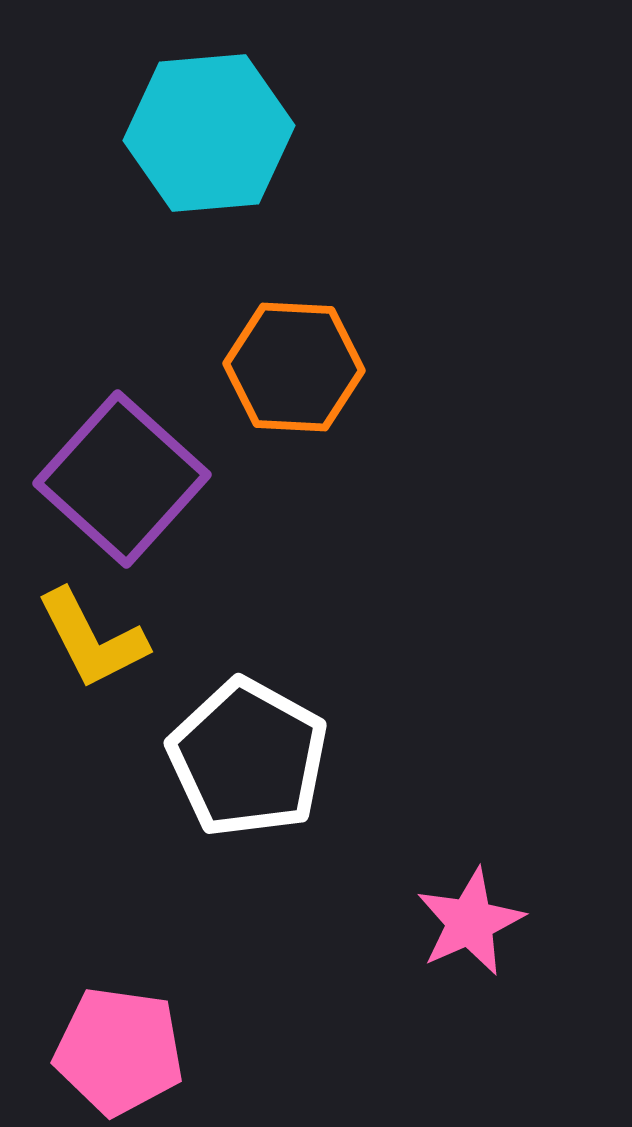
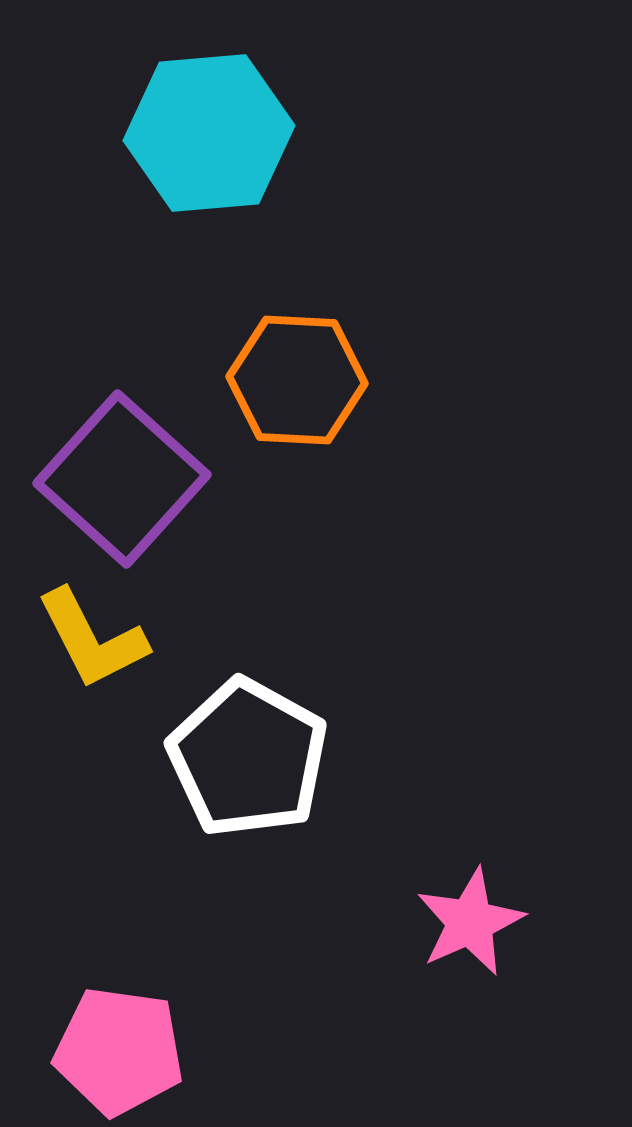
orange hexagon: moved 3 px right, 13 px down
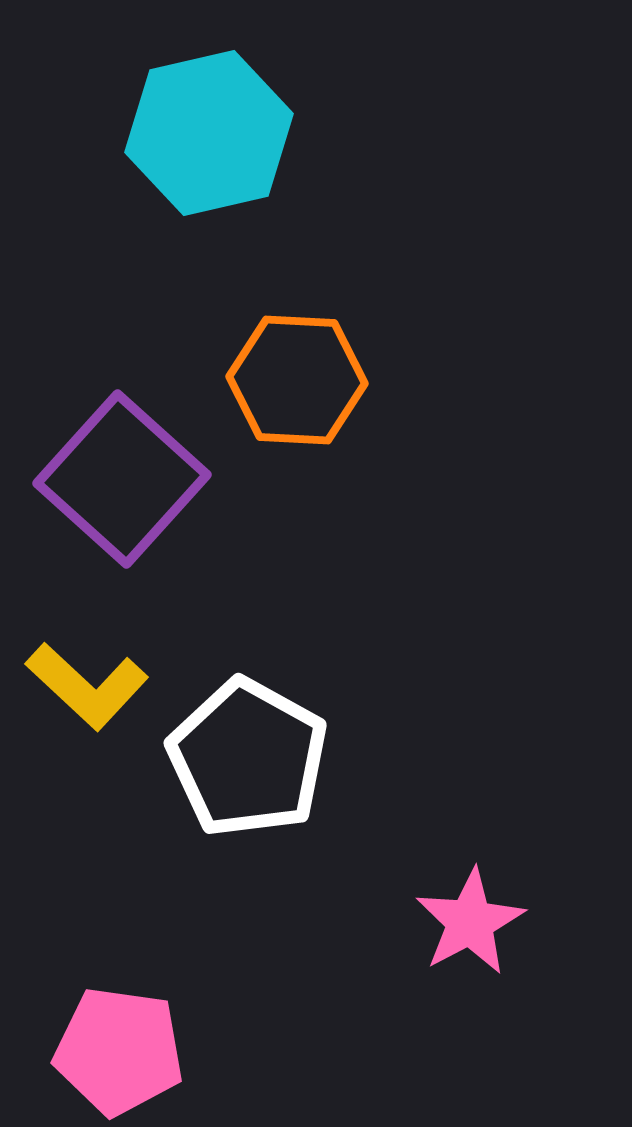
cyan hexagon: rotated 8 degrees counterclockwise
yellow L-shape: moved 5 px left, 47 px down; rotated 20 degrees counterclockwise
pink star: rotated 4 degrees counterclockwise
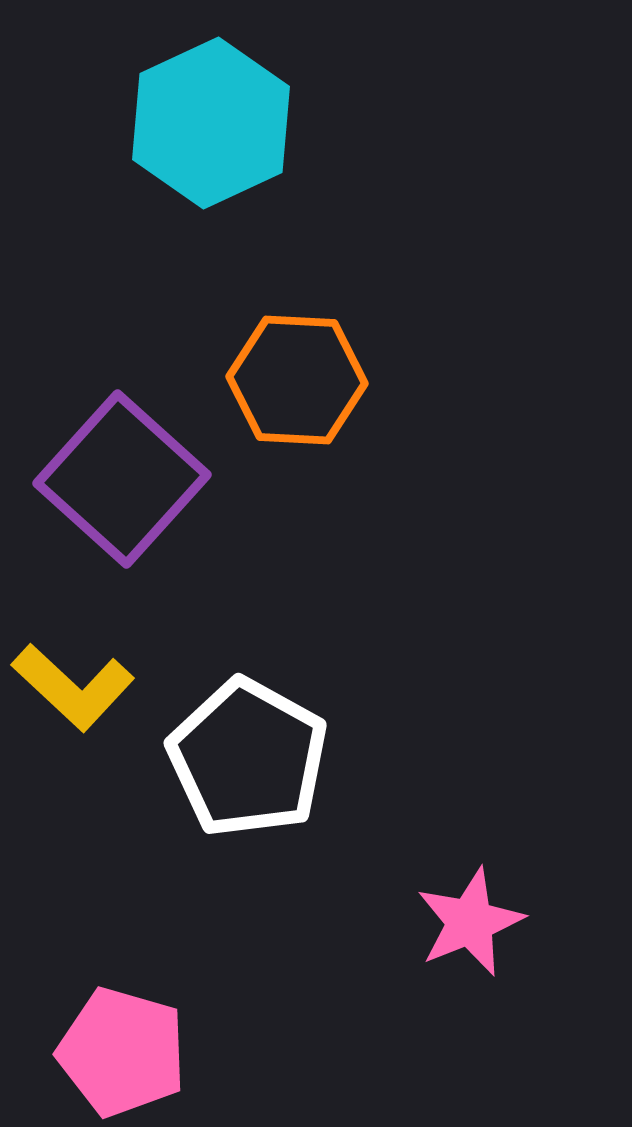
cyan hexagon: moved 2 px right, 10 px up; rotated 12 degrees counterclockwise
yellow L-shape: moved 14 px left, 1 px down
pink star: rotated 6 degrees clockwise
pink pentagon: moved 3 px right, 1 px down; rotated 8 degrees clockwise
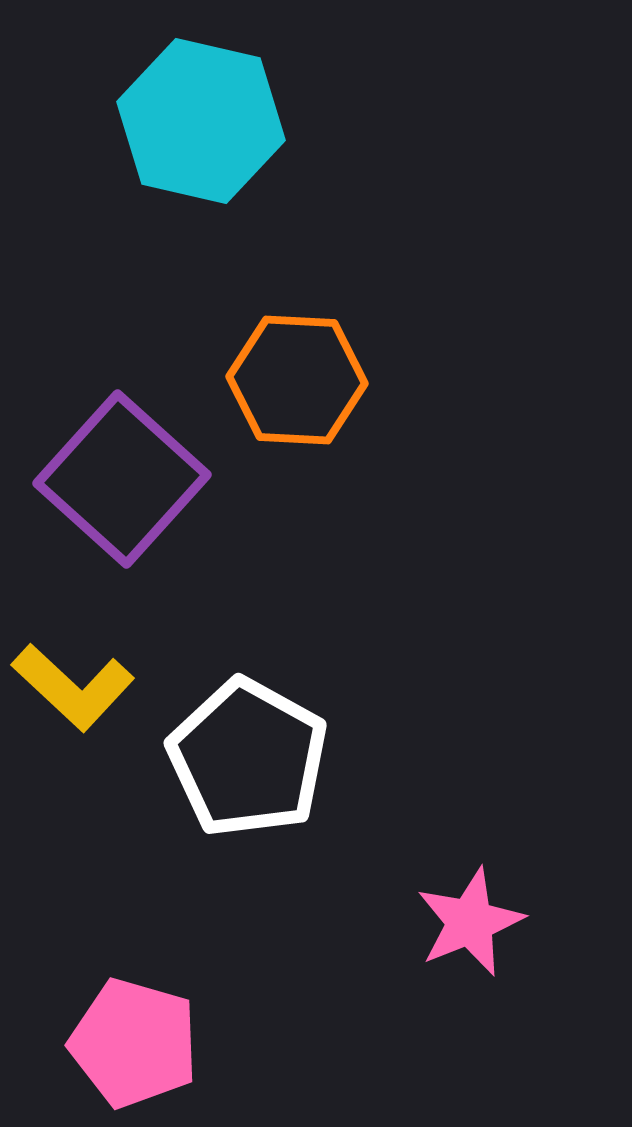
cyan hexagon: moved 10 px left, 2 px up; rotated 22 degrees counterclockwise
pink pentagon: moved 12 px right, 9 px up
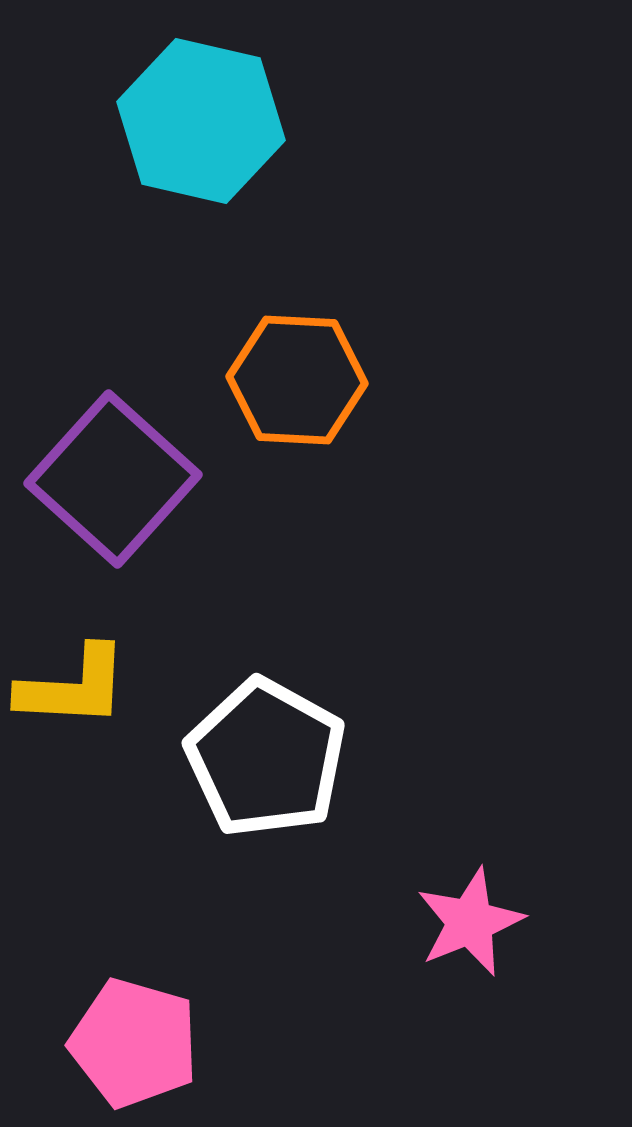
purple square: moved 9 px left
yellow L-shape: rotated 40 degrees counterclockwise
white pentagon: moved 18 px right
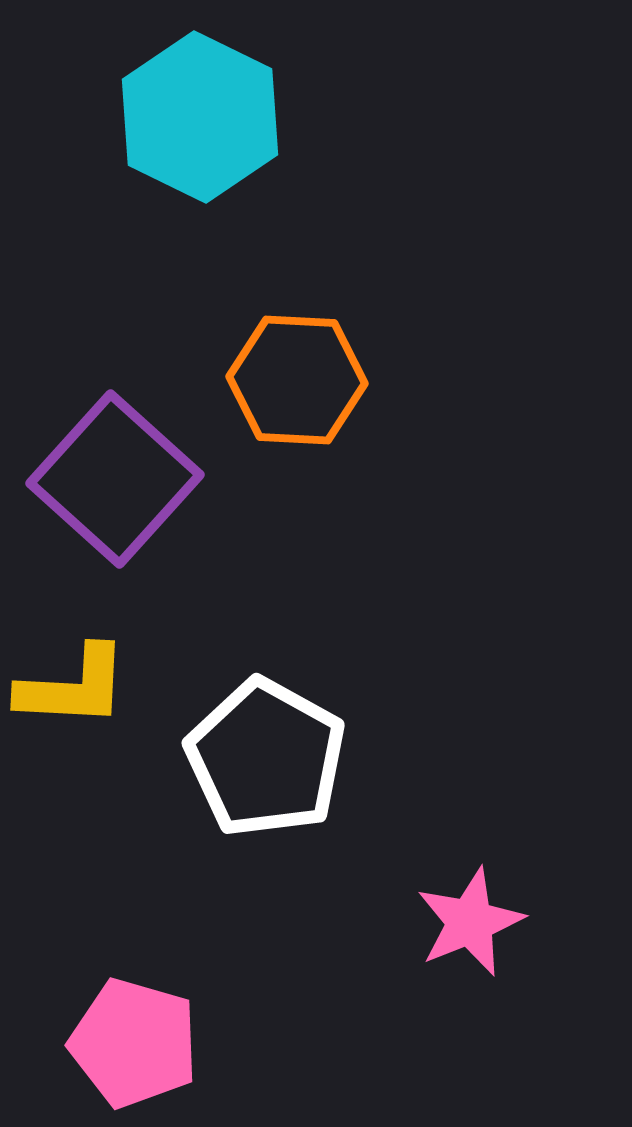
cyan hexagon: moved 1 px left, 4 px up; rotated 13 degrees clockwise
purple square: moved 2 px right
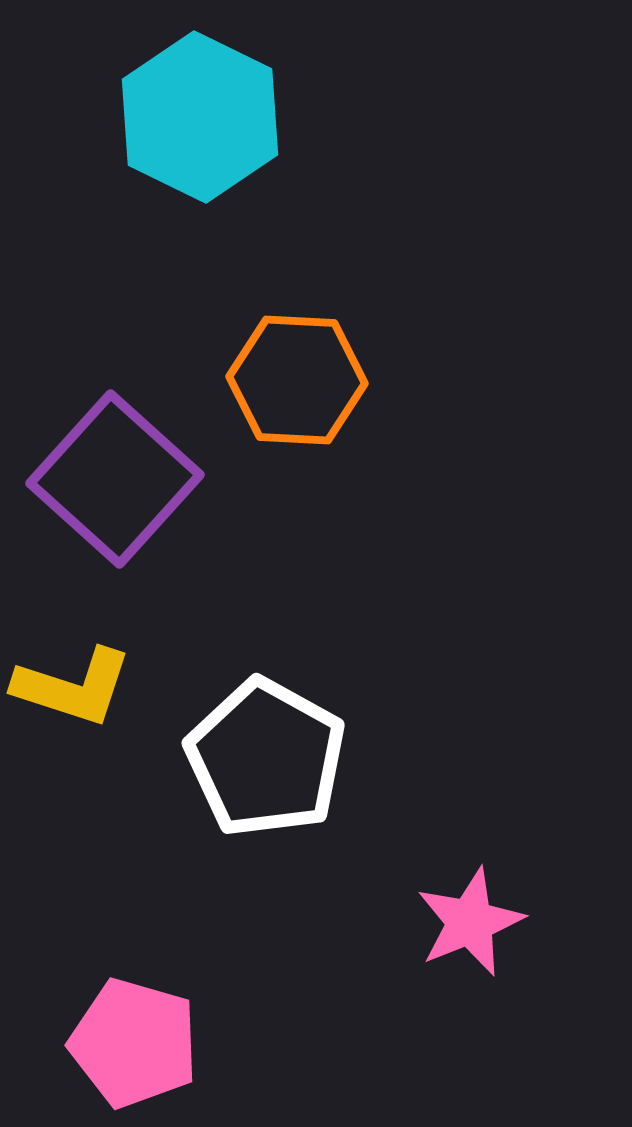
yellow L-shape: rotated 15 degrees clockwise
